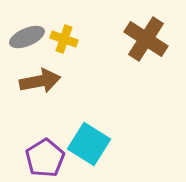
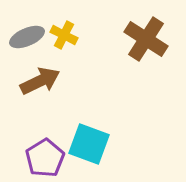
yellow cross: moved 4 px up; rotated 8 degrees clockwise
brown arrow: rotated 15 degrees counterclockwise
cyan square: rotated 12 degrees counterclockwise
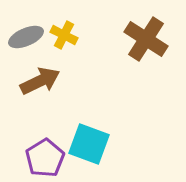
gray ellipse: moved 1 px left
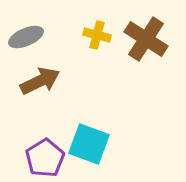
yellow cross: moved 33 px right; rotated 12 degrees counterclockwise
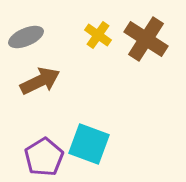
yellow cross: moved 1 px right; rotated 20 degrees clockwise
purple pentagon: moved 1 px left, 1 px up
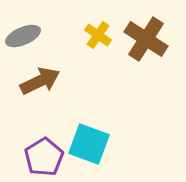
gray ellipse: moved 3 px left, 1 px up
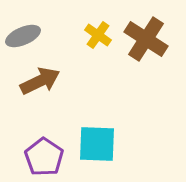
cyan square: moved 8 px right; rotated 18 degrees counterclockwise
purple pentagon: rotated 6 degrees counterclockwise
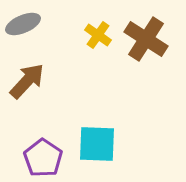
gray ellipse: moved 12 px up
brown arrow: moved 13 px left; rotated 21 degrees counterclockwise
purple pentagon: moved 1 px left, 1 px down
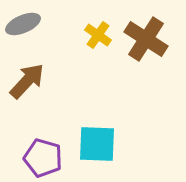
purple pentagon: rotated 18 degrees counterclockwise
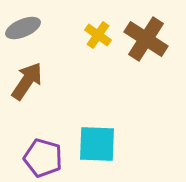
gray ellipse: moved 4 px down
brown arrow: rotated 9 degrees counterclockwise
